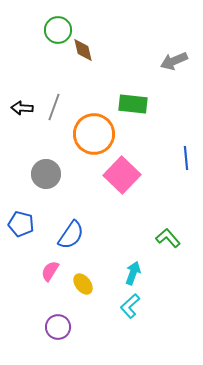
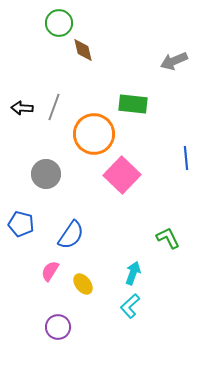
green circle: moved 1 px right, 7 px up
green L-shape: rotated 15 degrees clockwise
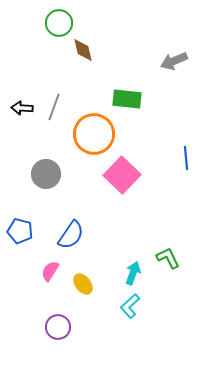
green rectangle: moved 6 px left, 5 px up
blue pentagon: moved 1 px left, 7 px down
green L-shape: moved 20 px down
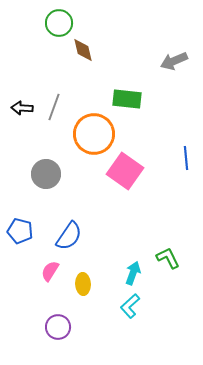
pink square: moved 3 px right, 4 px up; rotated 9 degrees counterclockwise
blue semicircle: moved 2 px left, 1 px down
yellow ellipse: rotated 35 degrees clockwise
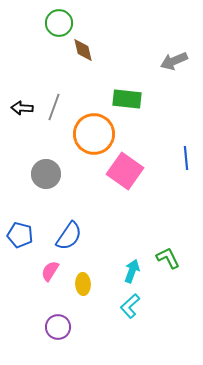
blue pentagon: moved 4 px down
cyan arrow: moved 1 px left, 2 px up
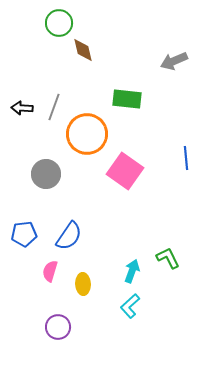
orange circle: moved 7 px left
blue pentagon: moved 4 px right, 1 px up; rotated 20 degrees counterclockwise
pink semicircle: rotated 15 degrees counterclockwise
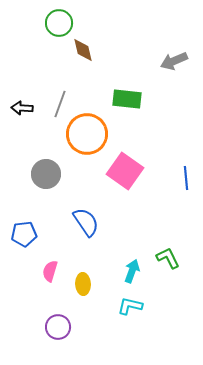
gray line: moved 6 px right, 3 px up
blue line: moved 20 px down
blue semicircle: moved 17 px right, 14 px up; rotated 68 degrees counterclockwise
cyan L-shape: rotated 55 degrees clockwise
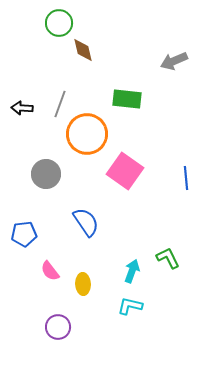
pink semicircle: rotated 55 degrees counterclockwise
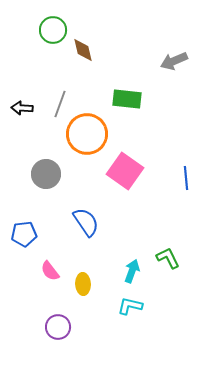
green circle: moved 6 px left, 7 px down
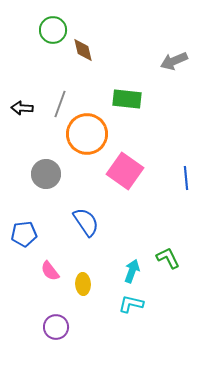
cyan L-shape: moved 1 px right, 2 px up
purple circle: moved 2 px left
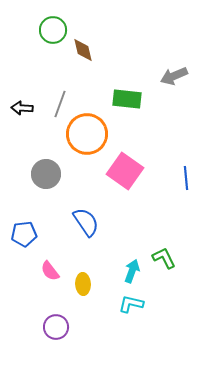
gray arrow: moved 15 px down
green L-shape: moved 4 px left
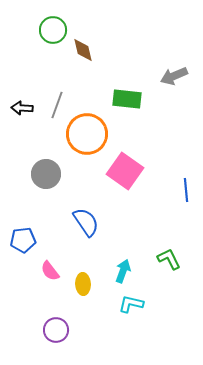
gray line: moved 3 px left, 1 px down
blue line: moved 12 px down
blue pentagon: moved 1 px left, 6 px down
green L-shape: moved 5 px right, 1 px down
cyan arrow: moved 9 px left
purple circle: moved 3 px down
